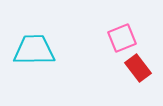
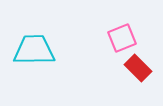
red rectangle: rotated 8 degrees counterclockwise
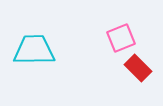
pink square: moved 1 px left
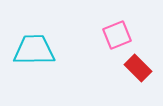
pink square: moved 4 px left, 3 px up
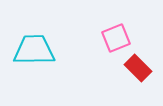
pink square: moved 1 px left, 3 px down
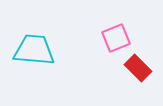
cyan trapezoid: rotated 6 degrees clockwise
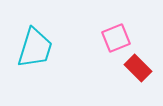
cyan trapezoid: moved 1 px right, 2 px up; rotated 102 degrees clockwise
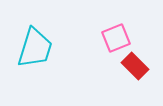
red rectangle: moved 3 px left, 2 px up
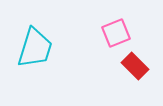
pink square: moved 5 px up
